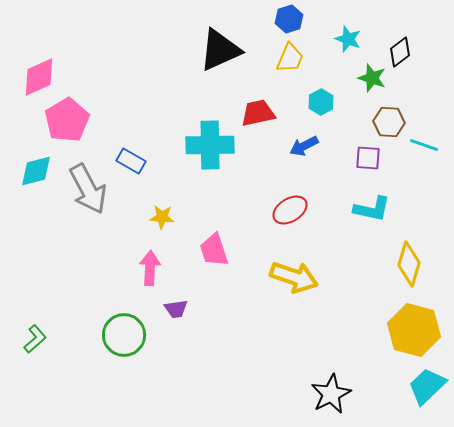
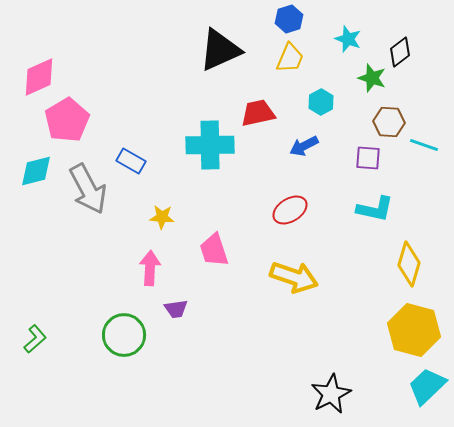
cyan L-shape: moved 3 px right
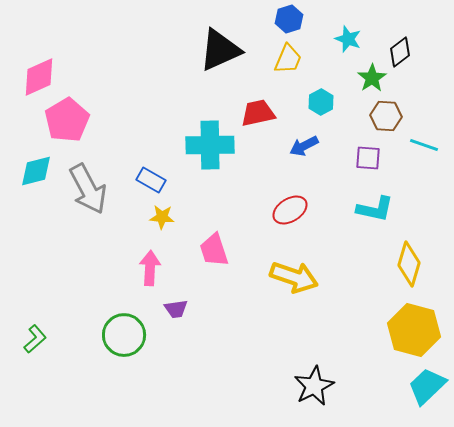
yellow trapezoid: moved 2 px left, 1 px down
green star: rotated 20 degrees clockwise
brown hexagon: moved 3 px left, 6 px up
blue rectangle: moved 20 px right, 19 px down
black star: moved 17 px left, 8 px up
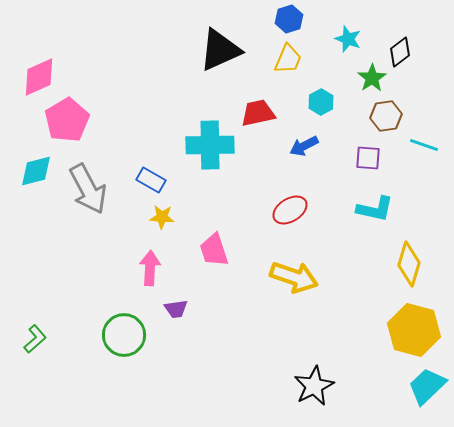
brown hexagon: rotated 12 degrees counterclockwise
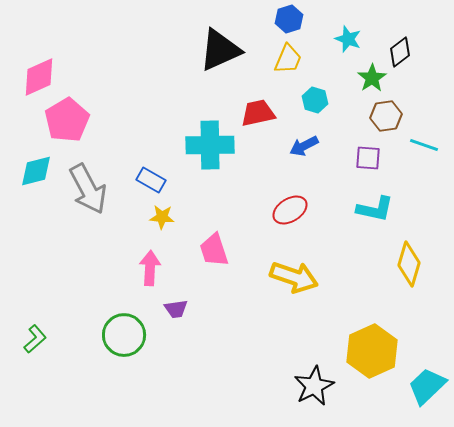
cyan hexagon: moved 6 px left, 2 px up; rotated 15 degrees counterclockwise
yellow hexagon: moved 42 px left, 21 px down; rotated 21 degrees clockwise
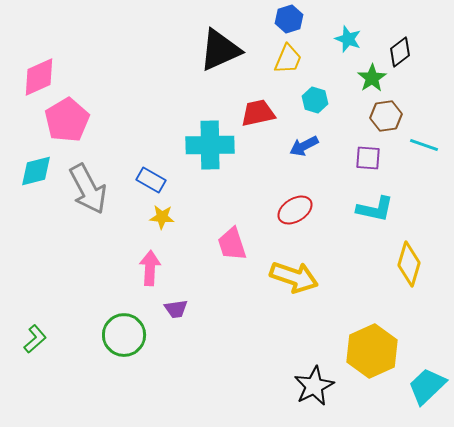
red ellipse: moved 5 px right
pink trapezoid: moved 18 px right, 6 px up
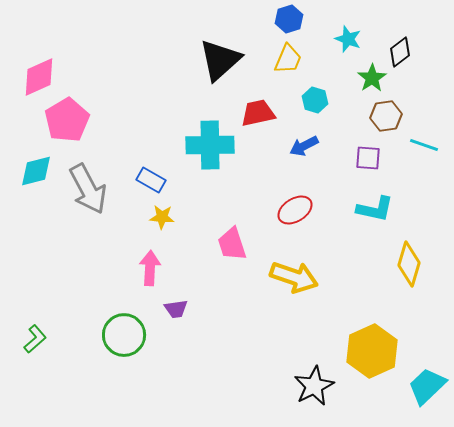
black triangle: moved 10 px down; rotated 18 degrees counterclockwise
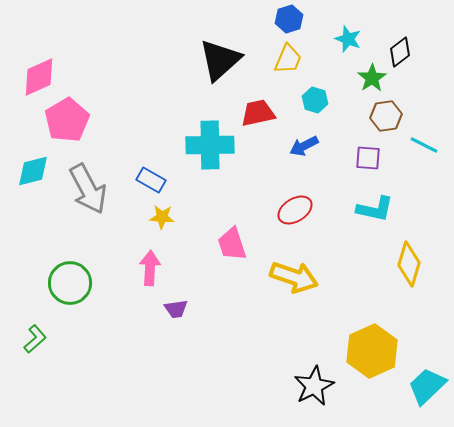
cyan line: rotated 8 degrees clockwise
cyan diamond: moved 3 px left
green circle: moved 54 px left, 52 px up
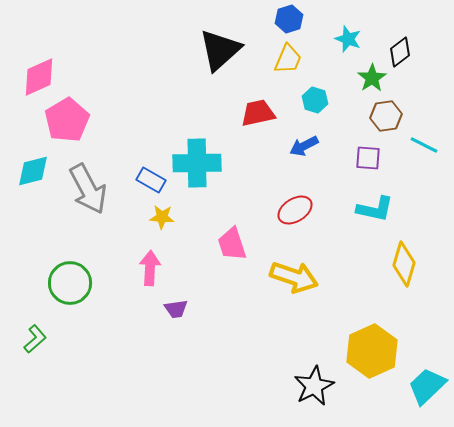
black triangle: moved 10 px up
cyan cross: moved 13 px left, 18 px down
yellow diamond: moved 5 px left
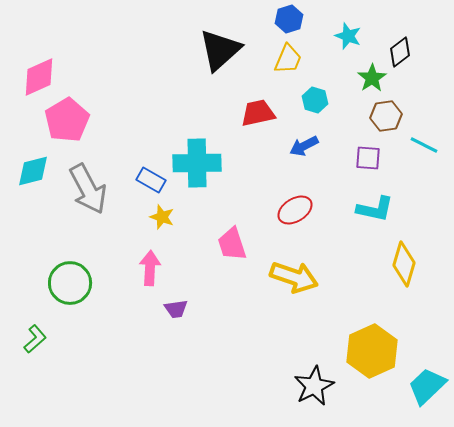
cyan star: moved 3 px up
yellow star: rotated 15 degrees clockwise
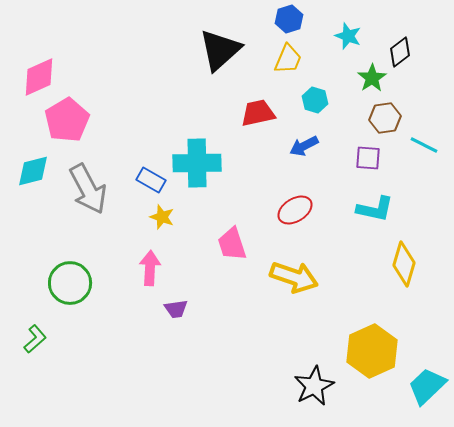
brown hexagon: moved 1 px left, 2 px down
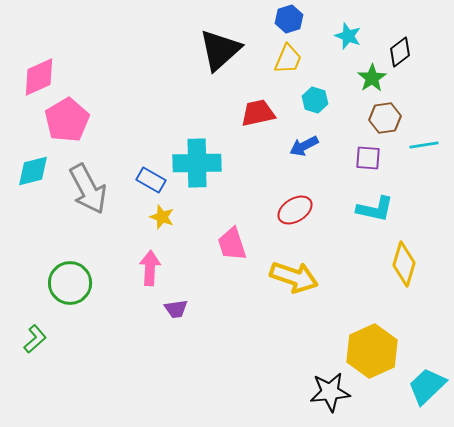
cyan line: rotated 36 degrees counterclockwise
black star: moved 16 px right, 6 px down; rotated 21 degrees clockwise
